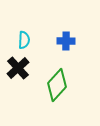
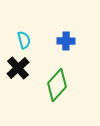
cyan semicircle: rotated 18 degrees counterclockwise
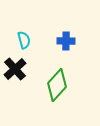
black cross: moved 3 px left, 1 px down
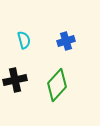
blue cross: rotated 18 degrees counterclockwise
black cross: moved 11 px down; rotated 30 degrees clockwise
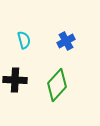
blue cross: rotated 12 degrees counterclockwise
black cross: rotated 15 degrees clockwise
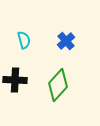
blue cross: rotated 12 degrees counterclockwise
green diamond: moved 1 px right
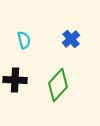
blue cross: moved 5 px right, 2 px up
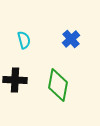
green diamond: rotated 32 degrees counterclockwise
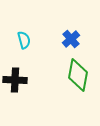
green diamond: moved 20 px right, 10 px up
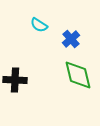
cyan semicircle: moved 15 px right, 15 px up; rotated 138 degrees clockwise
green diamond: rotated 24 degrees counterclockwise
